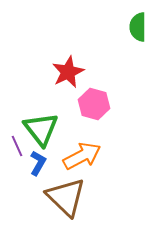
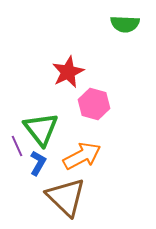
green semicircle: moved 13 px left, 3 px up; rotated 88 degrees counterclockwise
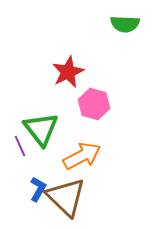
purple line: moved 3 px right
blue L-shape: moved 26 px down
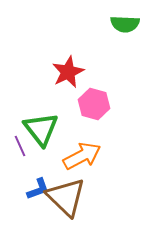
blue L-shape: rotated 40 degrees clockwise
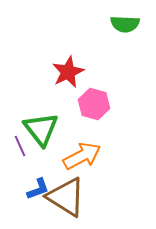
brown triangle: rotated 12 degrees counterclockwise
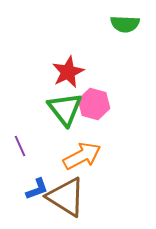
green triangle: moved 24 px right, 20 px up
blue L-shape: moved 1 px left
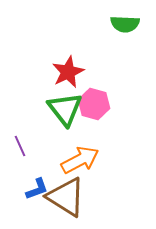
orange arrow: moved 2 px left, 4 px down
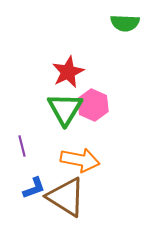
green semicircle: moved 1 px up
pink hexagon: moved 1 px left, 1 px down; rotated 8 degrees clockwise
green triangle: rotated 9 degrees clockwise
purple line: moved 2 px right; rotated 10 degrees clockwise
orange arrow: rotated 39 degrees clockwise
blue L-shape: moved 3 px left, 1 px up
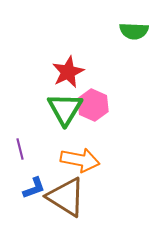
green semicircle: moved 9 px right, 8 px down
purple line: moved 2 px left, 3 px down
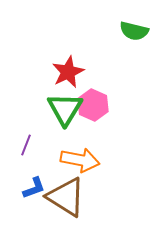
green semicircle: rotated 12 degrees clockwise
purple line: moved 6 px right, 4 px up; rotated 35 degrees clockwise
